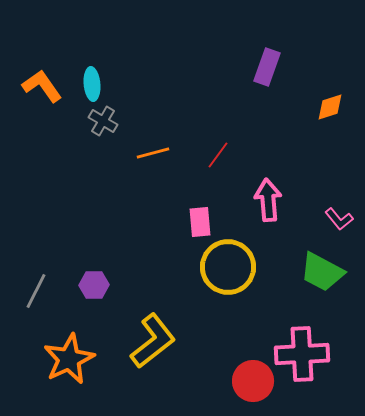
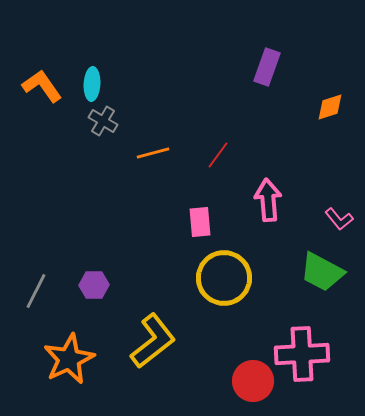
cyan ellipse: rotated 8 degrees clockwise
yellow circle: moved 4 px left, 11 px down
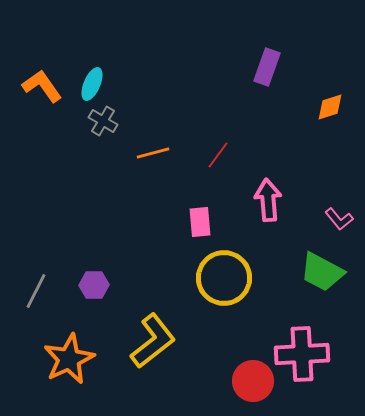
cyan ellipse: rotated 20 degrees clockwise
